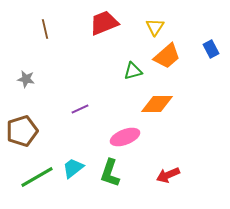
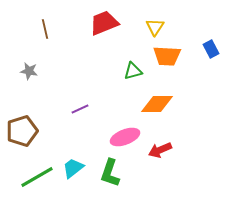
orange trapezoid: rotated 44 degrees clockwise
gray star: moved 3 px right, 8 px up
red arrow: moved 8 px left, 25 px up
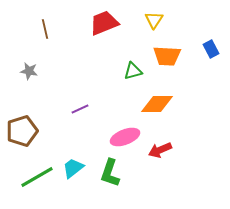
yellow triangle: moved 1 px left, 7 px up
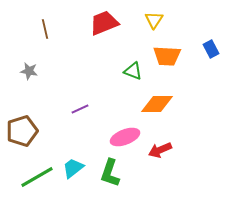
green triangle: rotated 36 degrees clockwise
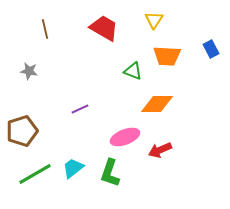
red trapezoid: moved 5 px down; rotated 52 degrees clockwise
green line: moved 2 px left, 3 px up
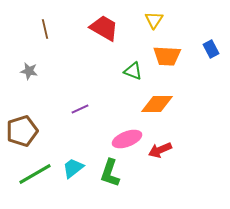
pink ellipse: moved 2 px right, 2 px down
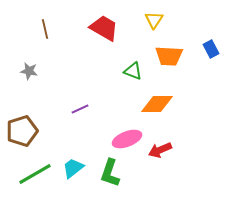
orange trapezoid: moved 2 px right
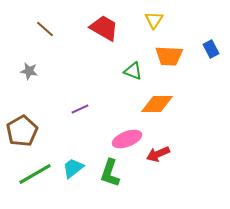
brown line: rotated 36 degrees counterclockwise
brown pentagon: rotated 12 degrees counterclockwise
red arrow: moved 2 px left, 4 px down
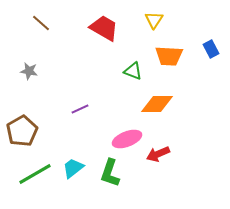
brown line: moved 4 px left, 6 px up
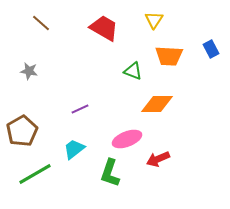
red arrow: moved 5 px down
cyan trapezoid: moved 1 px right, 19 px up
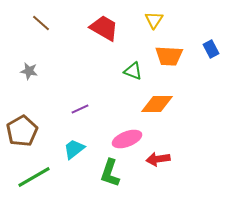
red arrow: rotated 15 degrees clockwise
green line: moved 1 px left, 3 px down
